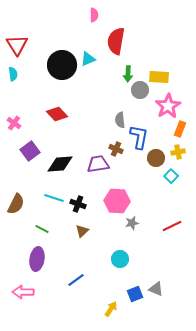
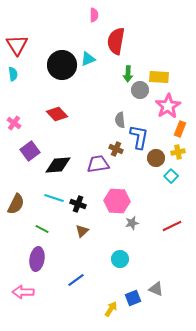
black diamond: moved 2 px left, 1 px down
blue square: moved 2 px left, 4 px down
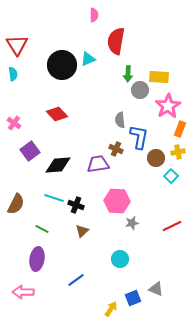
black cross: moved 2 px left, 1 px down
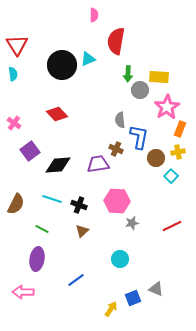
pink star: moved 1 px left, 1 px down
cyan line: moved 2 px left, 1 px down
black cross: moved 3 px right
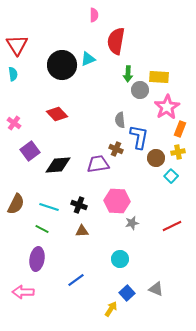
cyan line: moved 3 px left, 8 px down
brown triangle: rotated 40 degrees clockwise
blue square: moved 6 px left, 5 px up; rotated 21 degrees counterclockwise
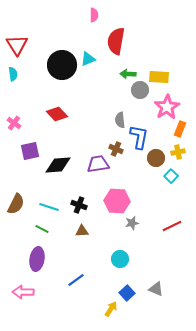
green arrow: rotated 91 degrees clockwise
purple square: rotated 24 degrees clockwise
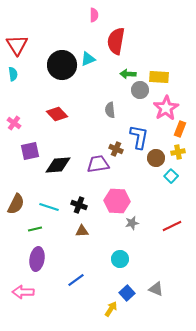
pink star: moved 1 px left, 1 px down
gray semicircle: moved 10 px left, 10 px up
green line: moved 7 px left; rotated 40 degrees counterclockwise
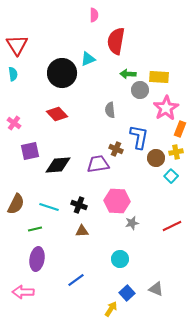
black circle: moved 8 px down
yellow cross: moved 2 px left
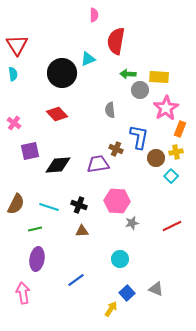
pink arrow: moved 1 px down; rotated 80 degrees clockwise
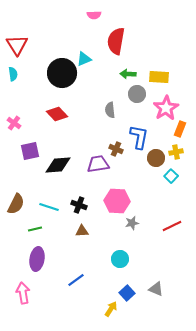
pink semicircle: rotated 88 degrees clockwise
cyan triangle: moved 4 px left
gray circle: moved 3 px left, 4 px down
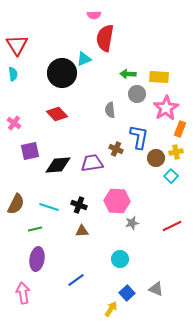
red semicircle: moved 11 px left, 3 px up
purple trapezoid: moved 6 px left, 1 px up
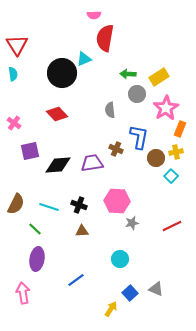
yellow rectangle: rotated 36 degrees counterclockwise
green line: rotated 56 degrees clockwise
blue square: moved 3 px right
